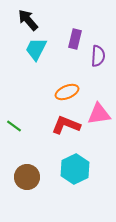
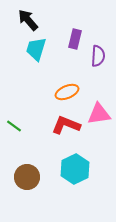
cyan trapezoid: rotated 10 degrees counterclockwise
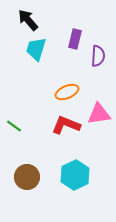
cyan hexagon: moved 6 px down
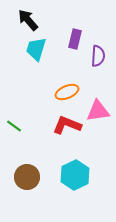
pink triangle: moved 1 px left, 3 px up
red L-shape: moved 1 px right
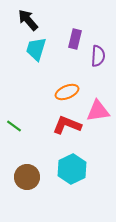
cyan hexagon: moved 3 px left, 6 px up
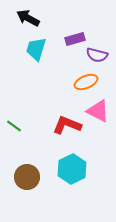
black arrow: moved 2 px up; rotated 20 degrees counterclockwise
purple rectangle: rotated 60 degrees clockwise
purple semicircle: moved 1 px left, 1 px up; rotated 100 degrees clockwise
orange ellipse: moved 19 px right, 10 px up
pink triangle: rotated 35 degrees clockwise
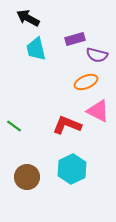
cyan trapezoid: rotated 30 degrees counterclockwise
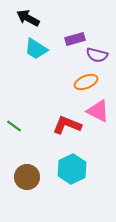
cyan trapezoid: rotated 45 degrees counterclockwise
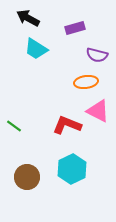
purple rectangle: moved 11 px up
orange ellipse: rotated 15 degrees clockwise
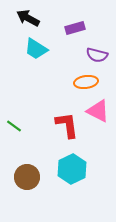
red L-shape: rotated 60 degrees clockwise
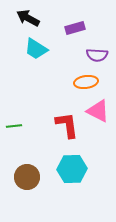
purple semicircle: rotated 10 degrees counterclockwise
green line: rotated 42 degrees counterclockwise
cyan hexagon: rotated 24 degrees clockwise
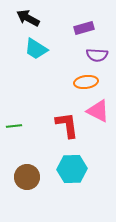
purple rectangle: moved 9 px right
